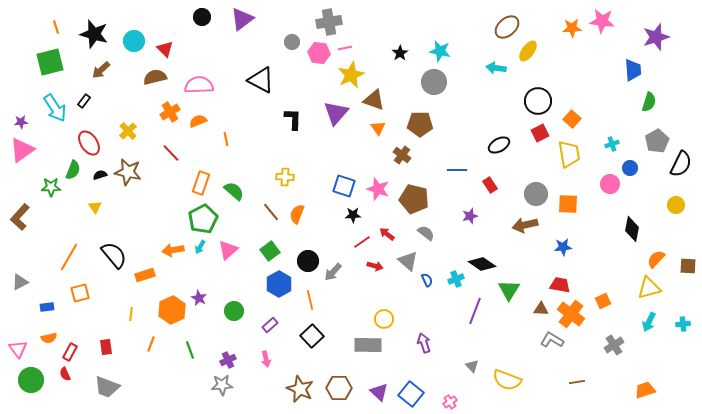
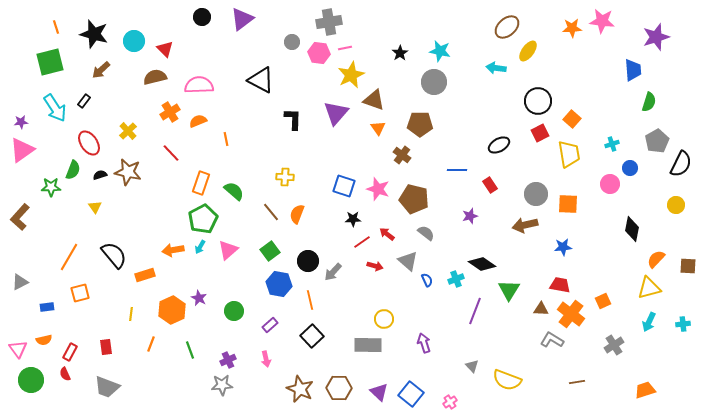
black star at (353, 215): moved 4 px down
blue hexagon at (279, 284): rotated 20 degrees counterclockwise
orange semicircle at (49, 338): moved 5 px left, 2 px down
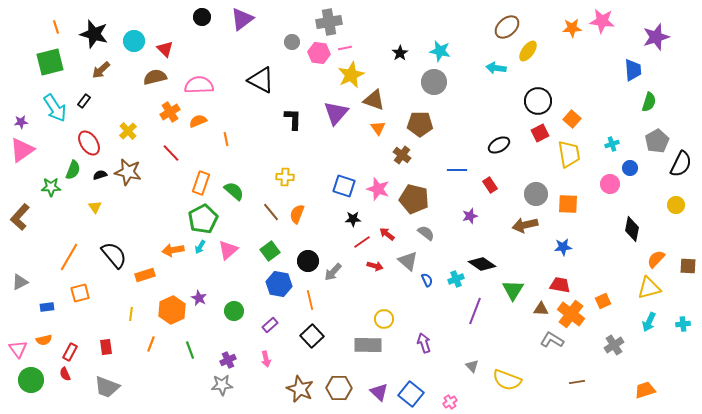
green triangle at (509, 290): moved 4 px right
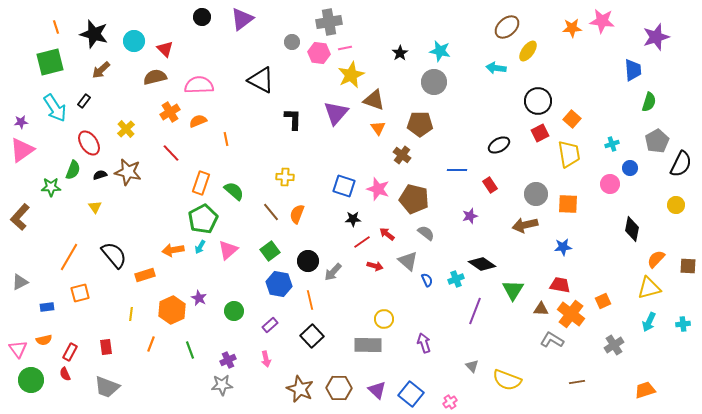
yellow cross at (128, 131): moved 2 px left, 2 px up
purple triangle at (379, 392): moved 2 px left, 2 px up
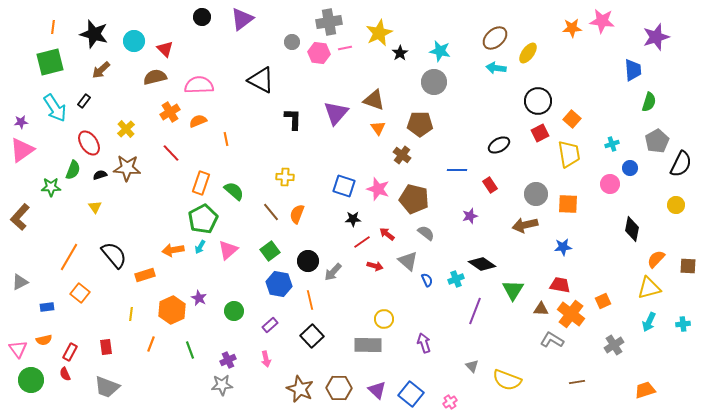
orange line at (56, 27): moved 3 px left; rotated 24 degrees clockwise
brown ellipse at (507, 27): moved 12 px left, 11 px down
yellow ellipse at (528, 51): moved 2 px down
yellow star at (351, 75): moved 28 px right, 42 px up
brown star at (128, 172): moved 1 px left, 4 px up; rotated 8 degrees counterclockwise
orange square at (80, 293): rotated 36 degrees counterclockwise
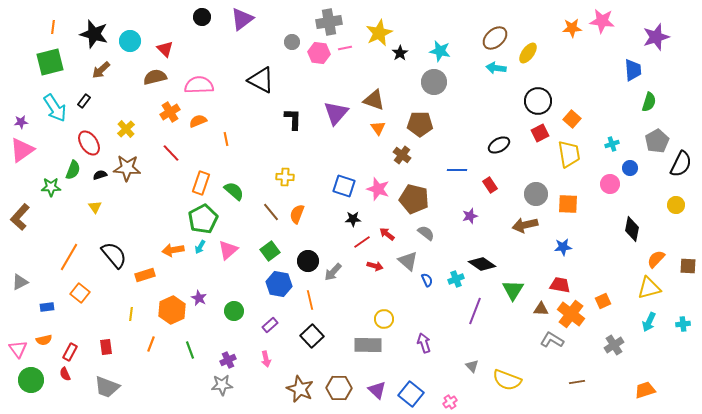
cyan circle at (134, 41): moved 4 px left
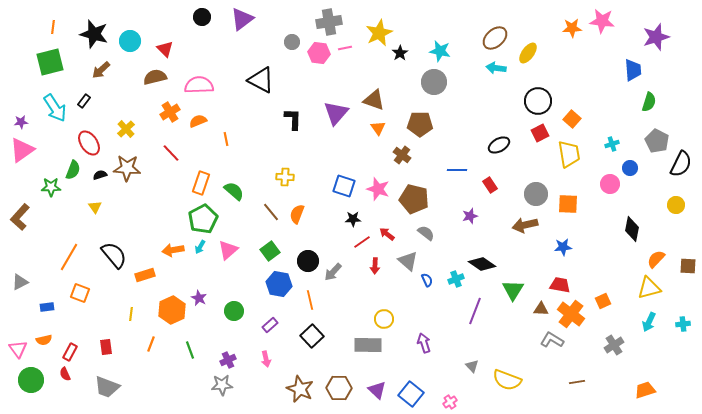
gray pentagon at (657, 141): rotated 15 degrees counterclockwise
red arrow at (375, 266): rotated 77 degrees clockwise
orange square at (80, 293): rotated 18 degrees counterclockwise
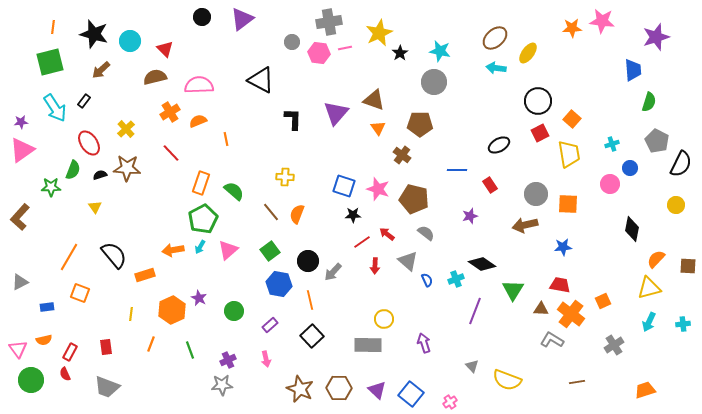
black star at (353, 219): moved 4 px up
